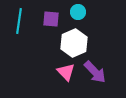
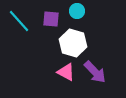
cyan circle: moved 1 px left, 1 px up
cyan line: rotated 50 degrees counterclockwise
white hexagon: moved 1 px left; rotated 20 degrees counterclockwise
pink triangle: rotated 18 degrees counterclockwise
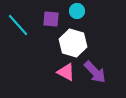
cyan line: moved 1 px left, 4 px down
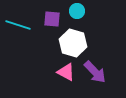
purple square: moved 1 px right
cyan line: rotated 30 degrees counterclockwise
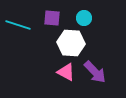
cyan circle: moved 7 px right, 7 px down
purple square: moved 1 px up
white hexagon: moved 2 px left; rotated 12 degrees counterclockwise
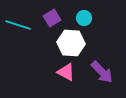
purple square: rotated 36 degrees counterclockwise
purple arrow: moved 7 px right
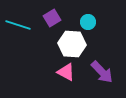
cyan circle: moved 4 px right, 4 px down
white hexagon: moved 1 px right, 1 px down
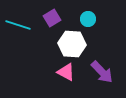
cyan circle: moved 3 px up
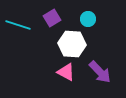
purple arrow: moved 2 px left
